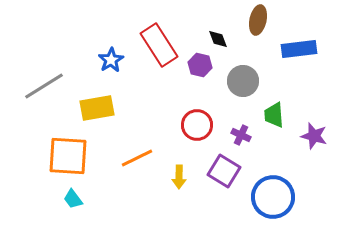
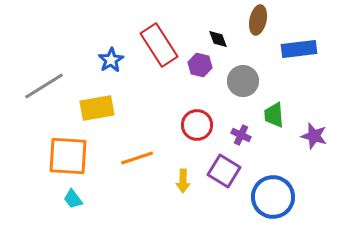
orange line: rotated 8 degrees clockwise
yellow arrow: moved 4 px right, 4 px down
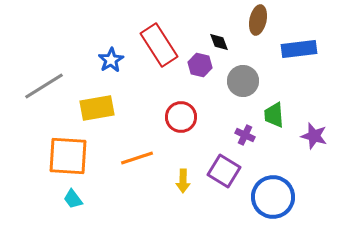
black diamond: moved 1 px right, 3 px down
red circle: moved 16 px left, 8 px up
purple cross: moved 4 px right
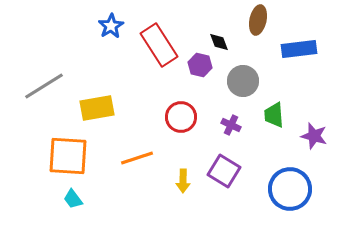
blue star: moved 34 px up
purple cross: moved 14 px left, 10 px up
blue circle: moved 17 px right, 8 px up
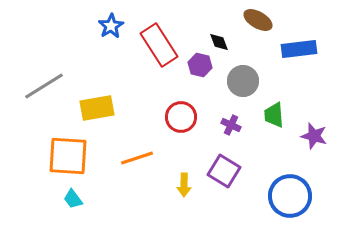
brown ellipse: rotated 72 degrees counterclockwise
yellow arrow: moved 1 px right, 4 px down
blue circle: moved 7 px down
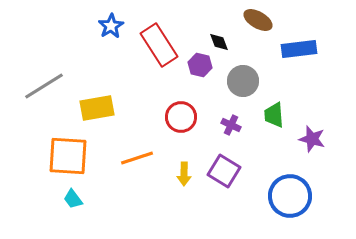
purple star: moved 2 px left, 3 px down
yellow arrow: moved 11 px up
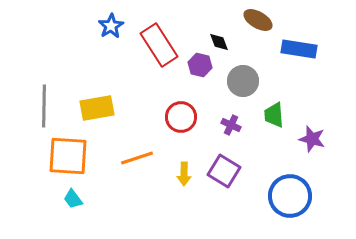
blue rectangle: rotated 16 degrees clockwise
gray line: moved 20 px down; rotated 57 degrees counterclockwise
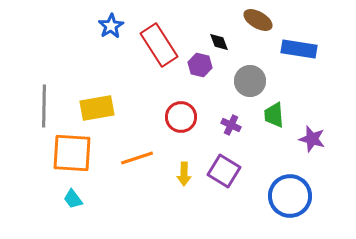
gray circle: moved 7 px right
orange square: moved 4 px right, 3 px up
